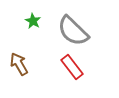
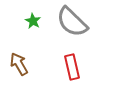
gray semicircle: moved 1 px left, 9 px up
red rectangle: rotated 25 degrees clockwise
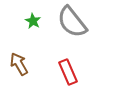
gray semicircle: rotated 8 degrees clockwise
red rectangle: moved 4 px left, 5 px down; rotated 10 degrees counterclockwise
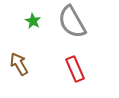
gray semicircle: rotated 8 degrees clockwise
red rectangle: moved 7 px right, 3 px up
